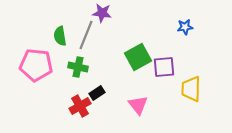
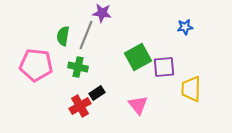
green semicircle: moved 3 px right; rotated 18 degrees clockwise
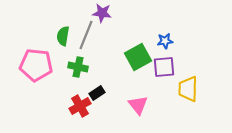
blue star: moved 20 px left, 14 px down
yellow trapezoid: moved 3 px left
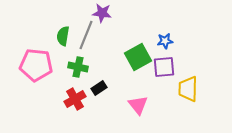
black rectangle: moved 2 px right, 5 px up
red cross: moved 5 px left, 7 px up
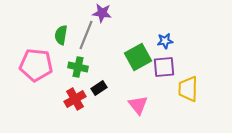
green semicircle: moved 2 px left, 1 px up
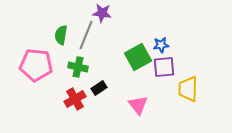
blue star: moved 4 px left, 4 px down
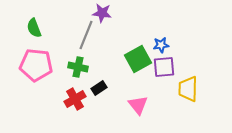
green semicircle: moved 27 px left, 7 px up; rotated 30 degrees counterclockwise
green square: moved 2 px down
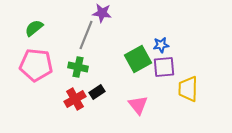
green semicircle: rotated 72 degrees clockwise
black rectangle: moved 2 px left, 4 px down
